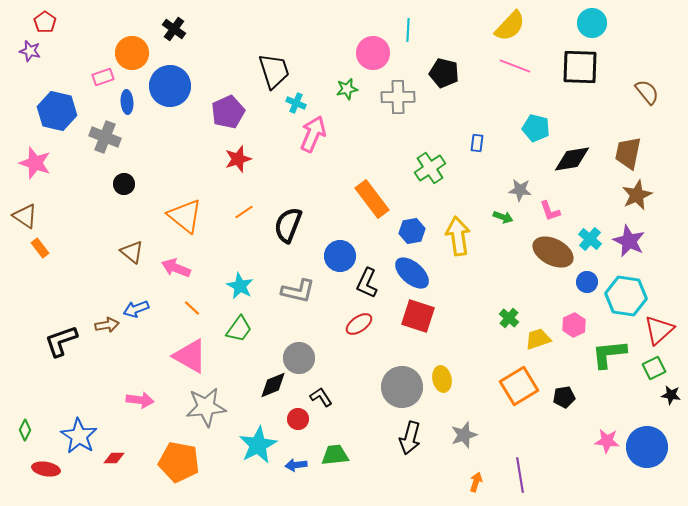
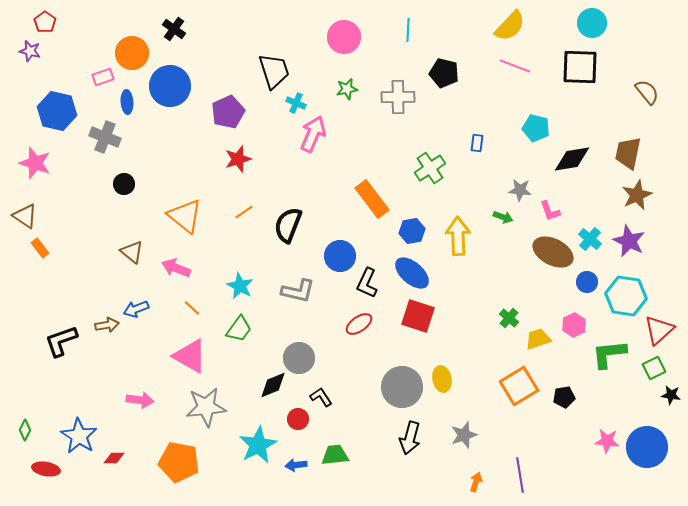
pink circle at (373, 53): moved 29 px left, 16 px up
yellow arrow at (458, 236): rotated 6 degrees clockwise
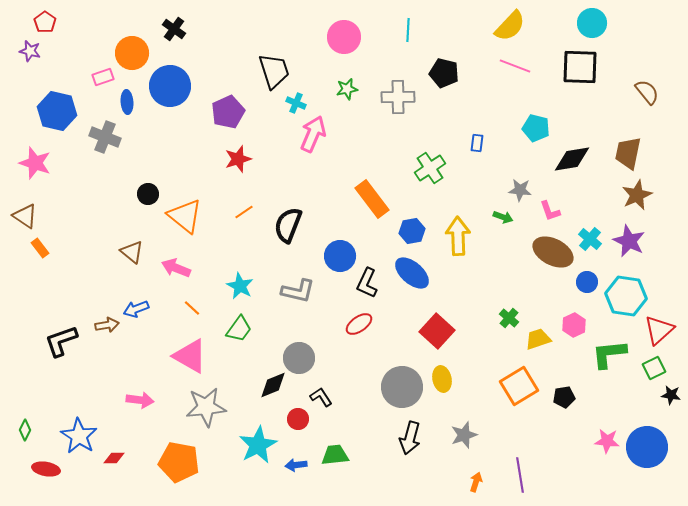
black circle at (124, 184): moved 24 px right, 10 px down
red square at (418, 316): moved 19 px right, 15 px down; rotated 24 degrees clockwise
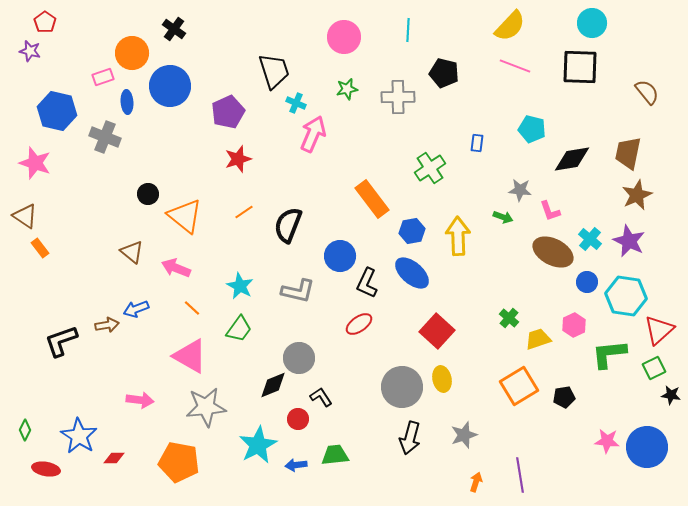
cyan pentagon at (536, 128): moved 4 px left, 1 px down
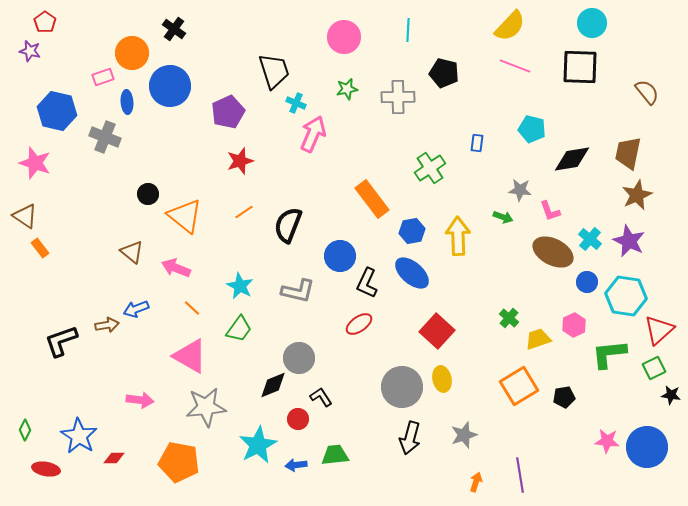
red star at (238, 159): moved 2 px right, 2 px down
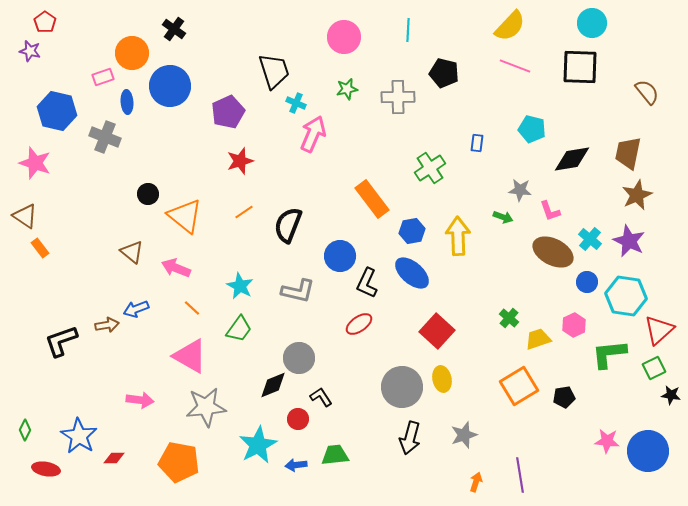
blue circle at (647, 447): moved 1 px right, 4 px down
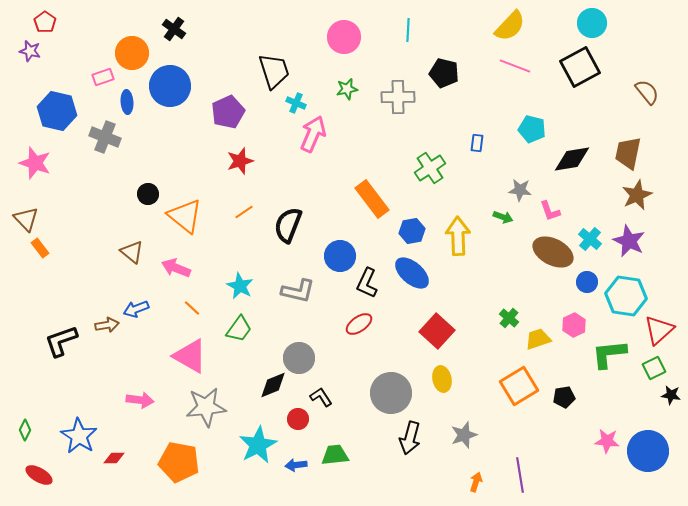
black square at (580, 67): rotated 30 degrees counterclockwise
brown triangle at (25, 216): moved 1 px right, 3 px down; rotated 12 degrees clockwise
gray circle at (402, 387): moved 11 px left, 6 px down
red ellipse at (46, 469): moved 7 px left, 6 px down; rotated 20 degrees clockwise
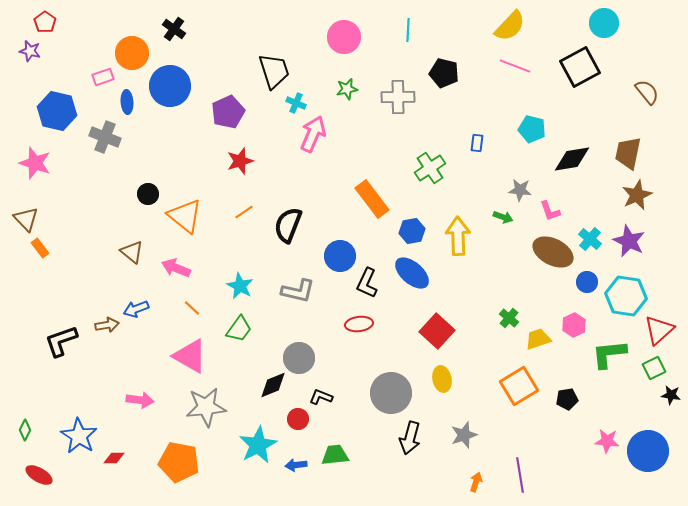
cyan circle at (592, 23): moved 12 px right
red ellipse at (359, 324): rotated 28 degrees clockwise
black L-shape at (321, 397): rotated 35 degrees counterclockwise
black pentagon at (564, 397): moved 3 px right, 2 px down
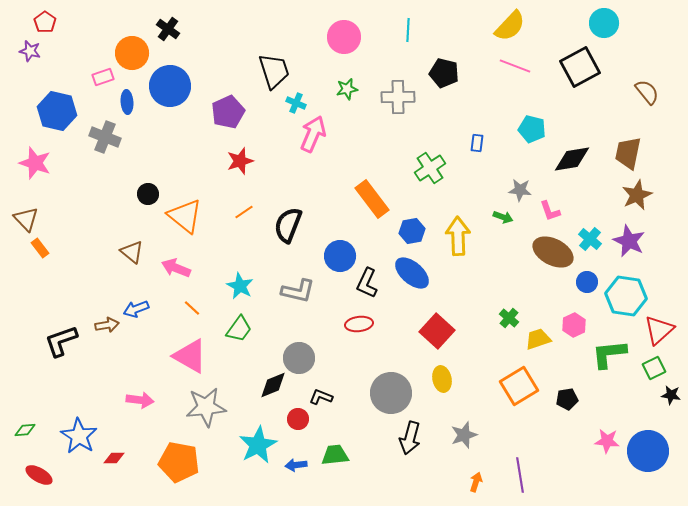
black cross at (174, 29): moved 6 px left
green diamond at (25, 430): rotated 60 degrees clockwise
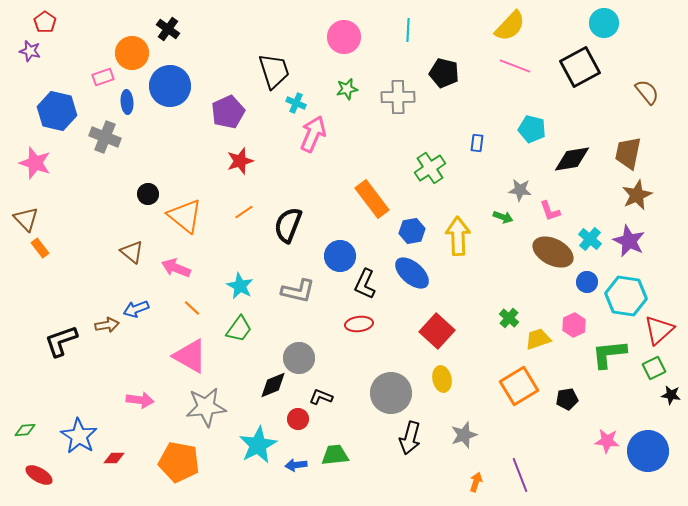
black L-shape at (367, 283): moved 2 px left, 1 px down
purple line at (520, 475): rotated 12 degrees counterclockwise
